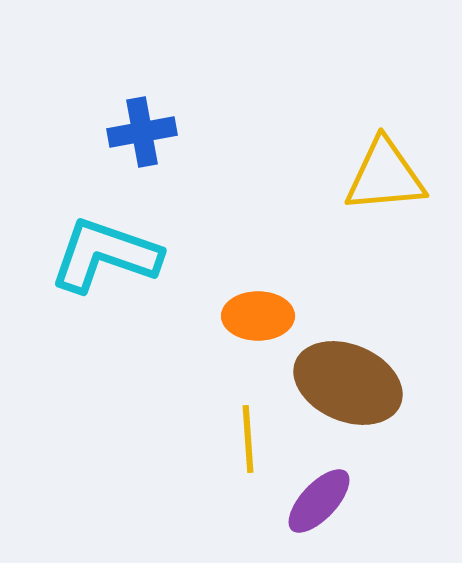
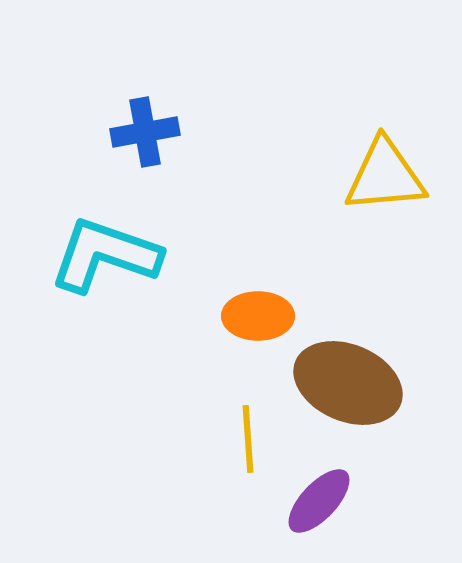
blue cross: moved 3 px right
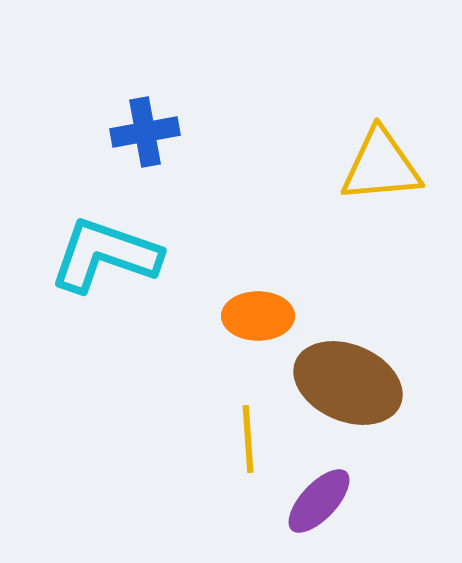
yellow triangle: moved 4 px left, 10 px up
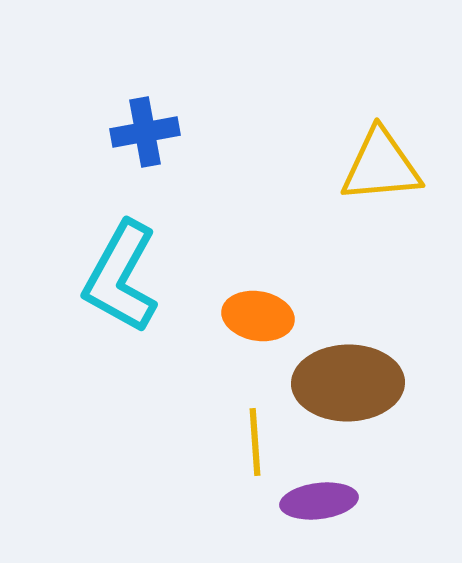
cyan L-shape: moved 16 px right, 22 px down; rotated 80 degrees counterclockwise
orange ellipse: rotated 10 degrees clockwise
brown ellipse: rotated 24 degrees counterclockwise
yellow line: moved 7 px right, 3 px down
purple ellipse: rotated 40 degrees clockwise
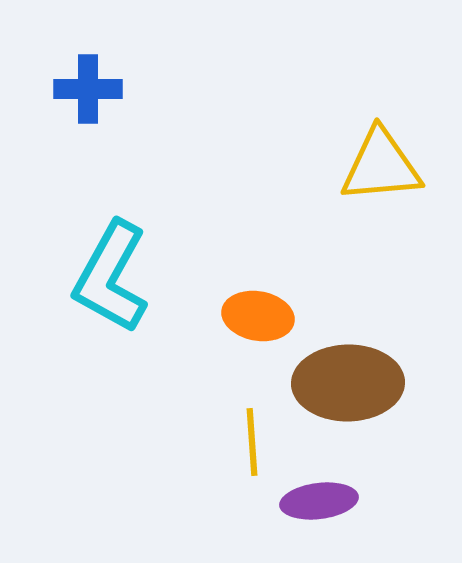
blue cross: moved 57 px left, 43 px up; rotated 10 degrees clockwise
cyan L-shape: moved 10 px left
yellow line: moved 3 px left
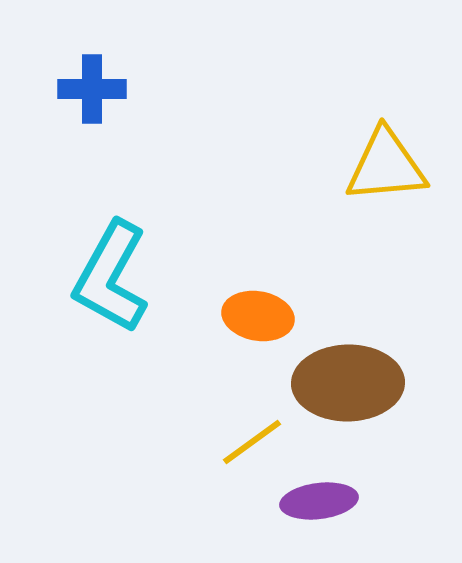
blue cross: moved 4 px right
yellow triangle: moved 5 px right
yellow line: rotated 58 degrees clockwise
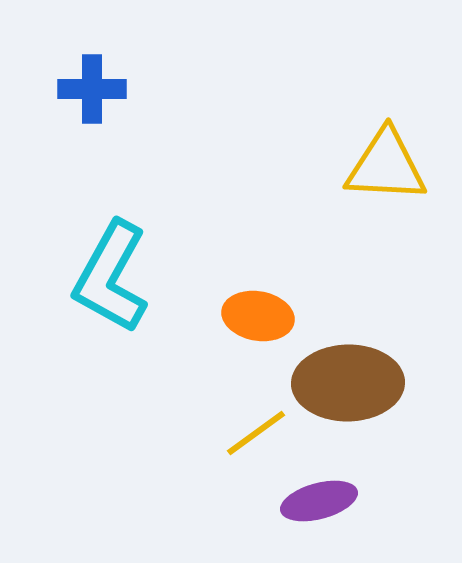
yellow triangle: rotated 8 degrees clockwise
yellow line: moved 4 px right, 9 px up
purple ellipse: rotated 8 degrees counterclockwise
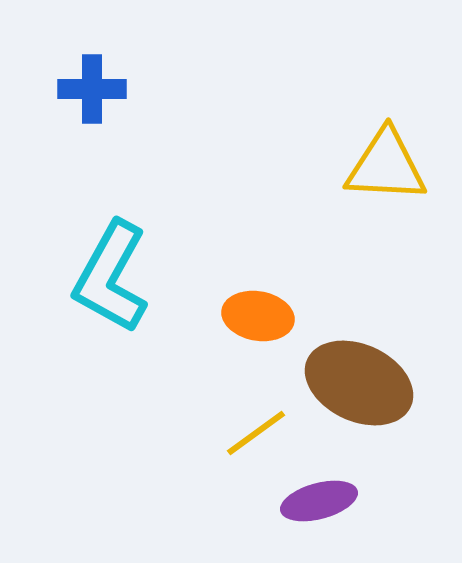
brown ellipse: moved 11 px right; rotated 26 degrees clockwise
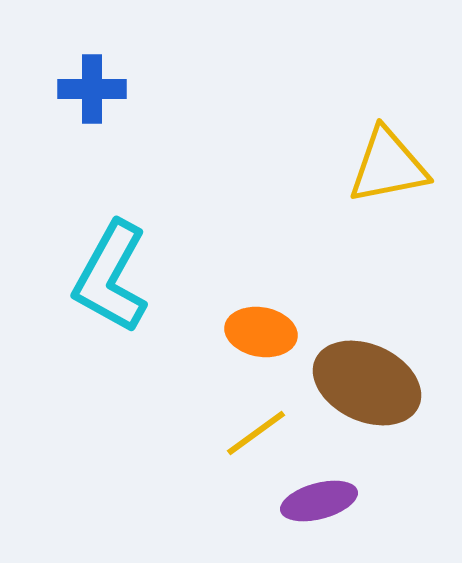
yellow triangle: moved 2 px right; rotated 14 degrees counterclockwise
orange ellipse: moved 3 px right, 16 px down
brown ellipse: moved 8 px right
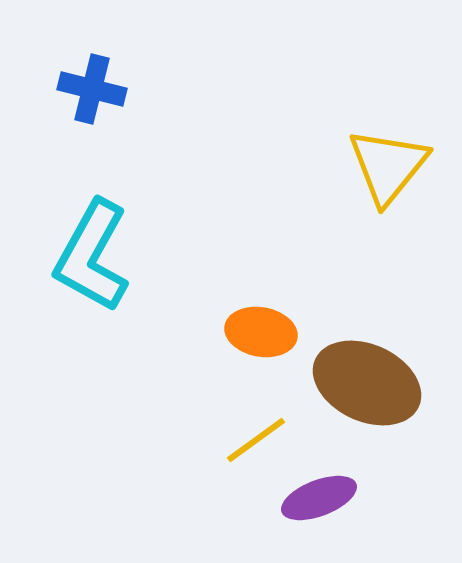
blue cross: rotated 14 degrees clockwise
yellow triangle: rotated 40 degrees counterclockwise
cyan L-shape: moved 19 px left, 21 px up
yellow line: moved 7 px down
purple ellipse: moved 3 px up; rotated 6 degrees counterclockwise
